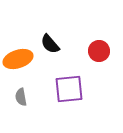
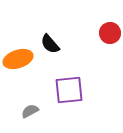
red circle: moved 11 px right, 18 px up
purple square: moved 1 px down
gray semicircle: moved 9 px right, 14 px down; rotated 72 degrees clockwise
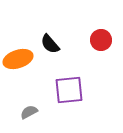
red circle: moved 9 px left, 7 px down
gray semicircle: moved 1 px left, 1 px down
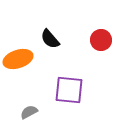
black semicircle: moved 5 px up
purple square: rotated 12 degrees clockwise
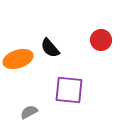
black semicircle: moved 9 px down
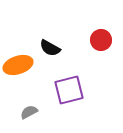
black semicircle: rotated 20 degrees counterclockwise
orange ellipse: moved 6 px down
purple square: rotated 20 degrees counterclockwise
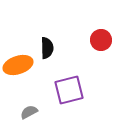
black semicircle: moved 3 px left; rotated 120 degrees counterclockwise
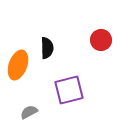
orange ellipse: rotated 52 degrees counterclockwise
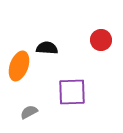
black semicircle: rotated 85 degrees counterclockwise
orange ellipse: moved 1 px right, 1 px down
purple square: moved 3 px right, 2 px down; rotated 12 degrees clockwise
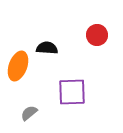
red circle: moved 4 px left, 5 px up
orange ellipse: moved 1 px left
gray semicircle: moved 1 px down; rotated 12 degrees counterclockwise
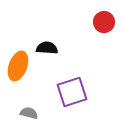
red circle: moved 7 px right, 13 px up
purple square: rotated 16 degrees counterclockwise
gray semicircle: rotated 54 degrees clockwise
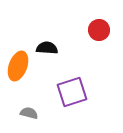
red circle: moved 5 px left, 8 px down
